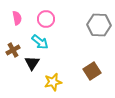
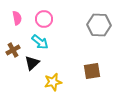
pink circle: moved 2 px left
black triangle: rotated 14 degrees clockwise
brown square: rotated 24 degrees clockwise
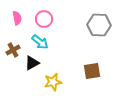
black triangle: rotated 14 degrees clockwise
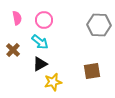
pink circle: moved 1 px down
brown cross: rotated 16 degrees counterclockwise
black triangle: moved 8 px right, 1 px down
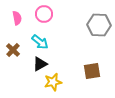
pink circle: moved 6 px up
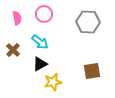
gray hexagon: moved 11 px left, 3 px up
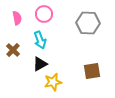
gray hexagon: moved 1 px down
cyan arrow: moved 2 px up; rotated 30 degrees clockwise
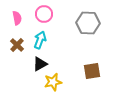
cyan arrow: rotated 138 degrees counterclockwise
brown cross: moved 4 px right, 5 px up
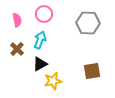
pink semicircle: moved 2 px down
brown cross: moved 4 px down
yellow star: moved 1 px up
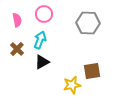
black triangle: moved 2 px right, 2 px up
yellow star: moved 19 px right, 4 px down
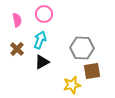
gray hexagon: moved 6 px left, 25 px down
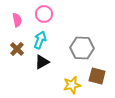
brown square: moved 5 px right, 5 px down; rotated 24 degrees clockwise
